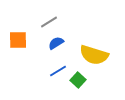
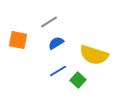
orange square: rotated 12 degrees clockwise
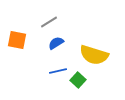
orange square: moved 1 px left
blue line: rotated 18 degrees clockwise
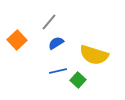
gray line: rotated 18 degrees counterclockwise
orange square: rotated 36 degrees clockwise
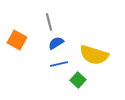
gray line: rotated 54 degrees counterclockwise
orange square: rotated 18 degrees counterclockwise
blue line: moved 1 px right, 7 px up
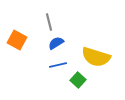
yellow semicircle: moved 2 px right, 2 px down
blue line: moved 1 px left, 1 px down
